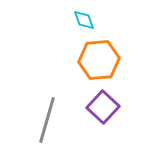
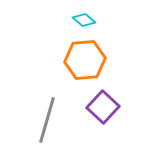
cyan diamond: rotated 30 degrees counterclockwise
orange hexagon: moved 14 px left
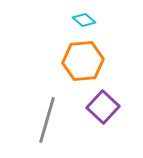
orange hexagon: moved 2 px left, 1 px down
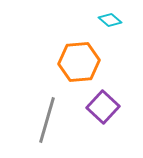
cyan diamond: moved 26 px right
orange hexagon: moved 4 px left, 1 px down
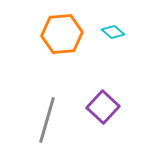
cyan diamond: moved 3 px right, 12 px down
orange hexagon: moved 17 px left, 28 px up
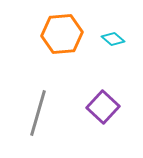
cyan diamond: moved 7 px down
gray line: moved 9 px left, 7 px up
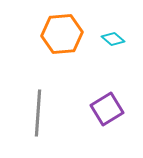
purple square: moved 4 px right, 2 px down; rotated 16 degrees clockwise
gray line: rotated 12 degrees counterclockwise
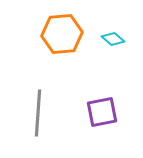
purple square: moved 5 px left, 3 px down; rotated 20 degrees clockwise
